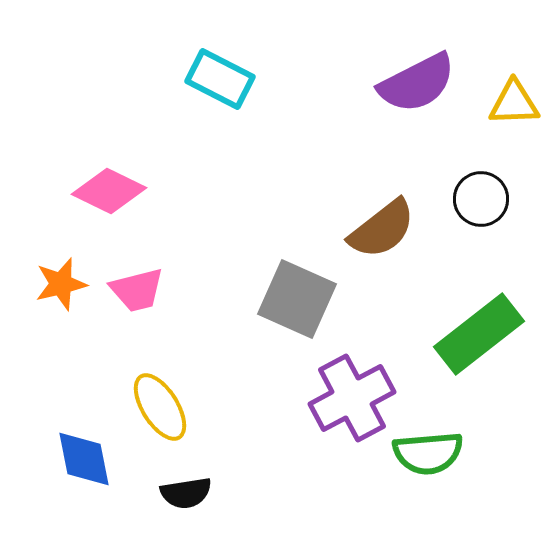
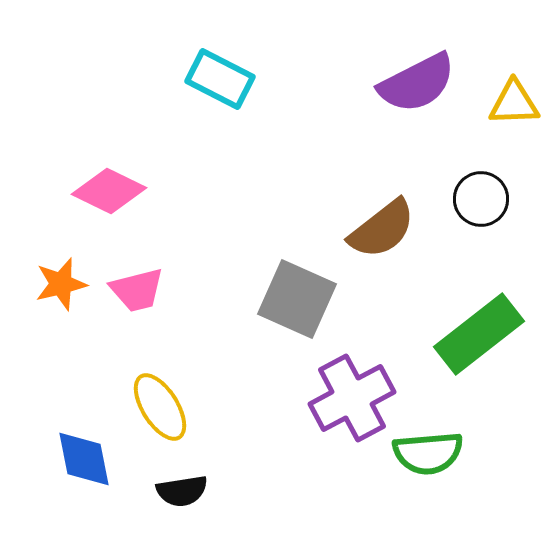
black semicircle: moved 4 px left, 2 px up
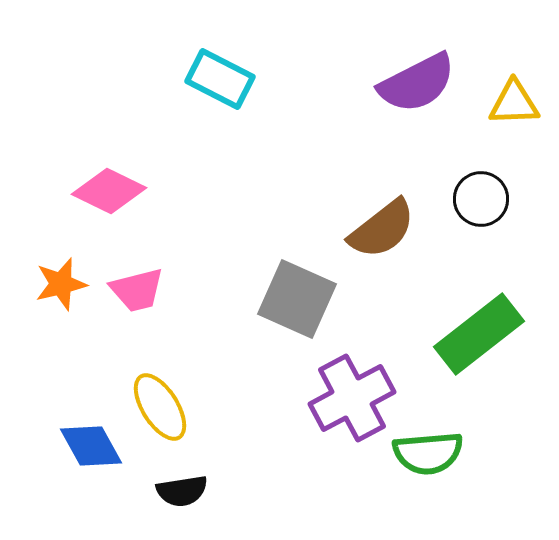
blue diamond: moved 7 px right, 13 px up; rotated 18 degrees counterclockwise
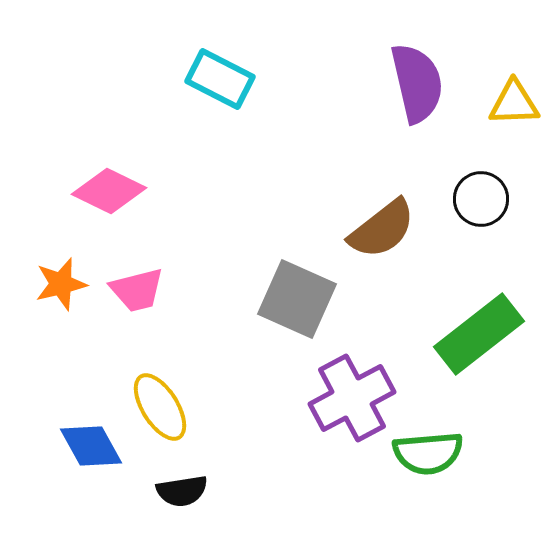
purple semicircle: rotated 76 degrees counterclockwise
